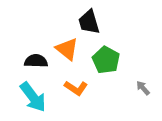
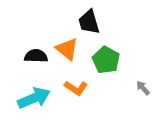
black semicircle: moved 5 px up
cyan arrow: moved 1 px right, 1 px down; rotated 76 degrees counterclockwise
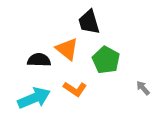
black semicircle: moved 3 px right, 4 px down
orange L-shape: moved 1 px left, 1 px down
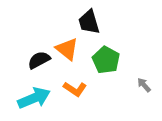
black semicircle: rotated 30 degrees counterclockwise
gray arrow: moved 1 px right, 3 px up
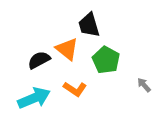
black trapezoid: moved 3 px down
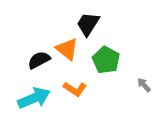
black trapezoid: moved 1 px left, 1 px up; rotated 48 degrees clockwise
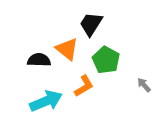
black trapezoid: moved 3 px right
black semicircle: rotated 30 degrees clockwise
orange L-shape: moved 9 px right, 3 px up; rotated 65 degrees counterclockwise
cyan arrow: moved 12 px right, 3 px down
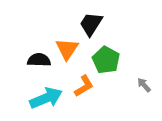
orange triangle: rotated 25 degrees clockwise
cyan arrow: moved 3 px up
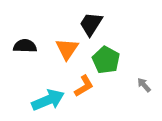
black semicircle: moved 14 px left, 14 px up
cyan arrow: moved 2 px right, 2 px down
